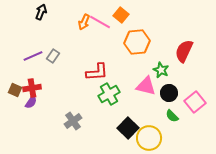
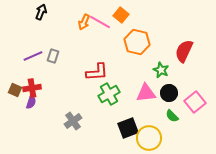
orange hexagon: rotated 20 degrees clockwise
gray rectangle: rotated 16 degrees counterclockwise
pink triangle: moved 7 px down; rotated 20 degrees counterclockwise
purple semicircle: rotated 16 degrees counterclockwise
black square: rotated 25 degrees clockwise
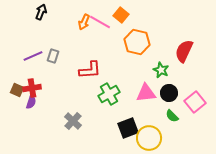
red L-shape: moved 7 px left, 2 px up
brown square: moved 2 px right
gray cross: rotated 12 degrees counterclockwise
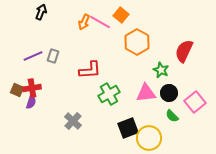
orange hexagon: rotated 15 degrees clockwise
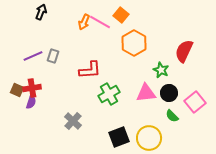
orange hexagon: moved 3 px left, 1 px down
black square: moved 9 px left, 9 px down
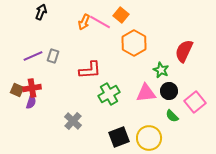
black circle: moved 2 px up
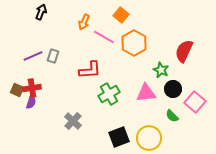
pink line: moved 4 px right, 15 px down
black circle: moved 4 px right, 2 px up
pink square: rotated 10 degrees counterclockwise
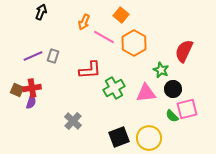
green cross: moved 5 px right, 6 px up
pink square: moved 8 px left, 7 px down; rotated 35 degrees clockwise
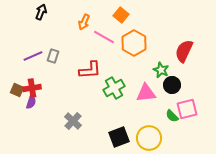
black circle: moved 1 px left, 4 px up
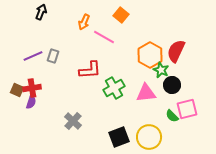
orange hexagon: moved 16 px right, 12 px down
red semicircle: moved 8 px left
yellow circle: moved 1 px up
